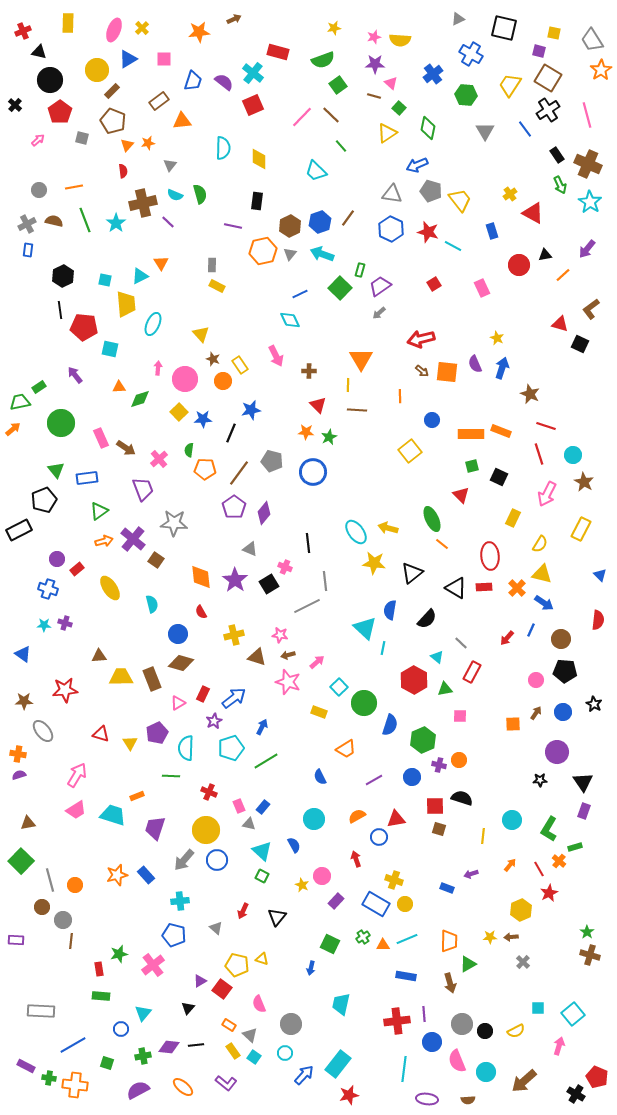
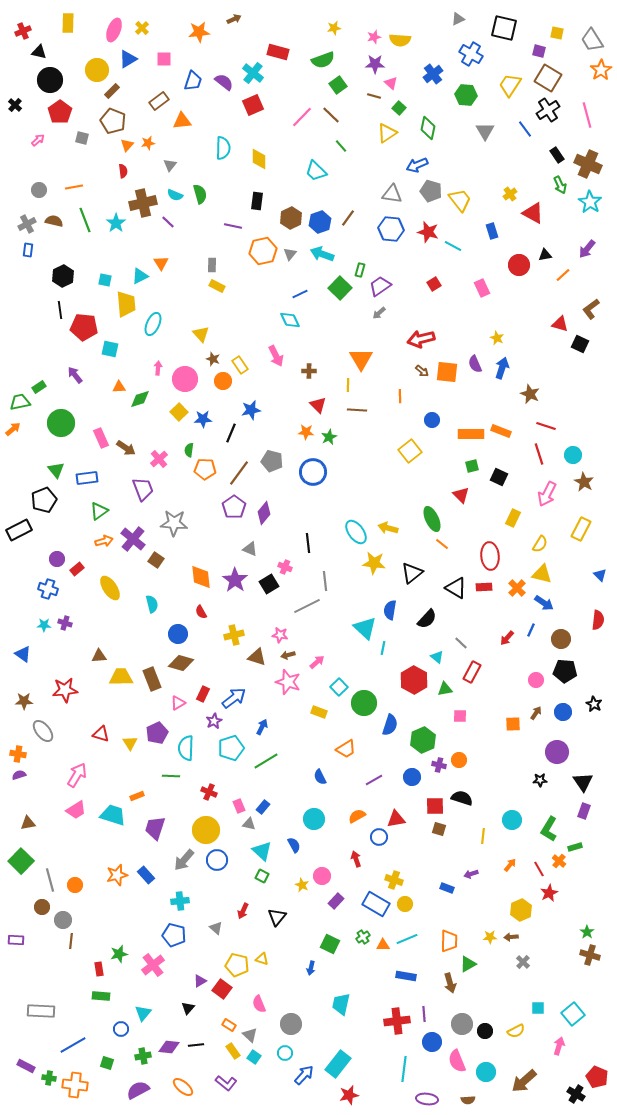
yellow square at (554, 33): moved 3 px right
brown hexagon at (290, 226): moved 1 px right, 8 px up
blue hexagon at (391, 229): rotated 20 degrees counterclockwise
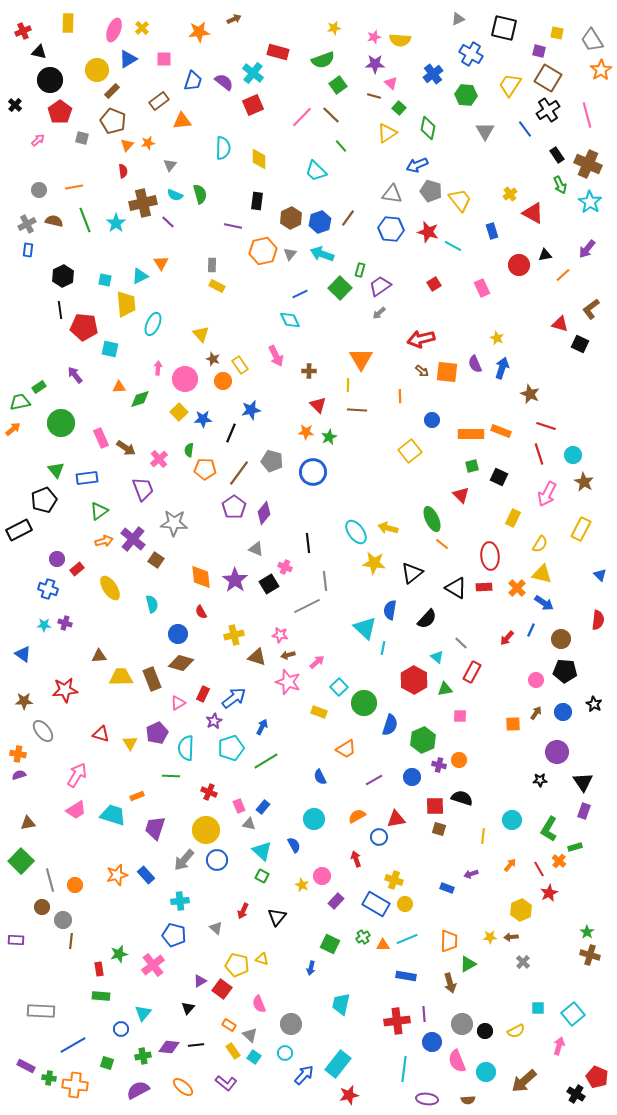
gray triangle at (250, 549): moved 6 px right
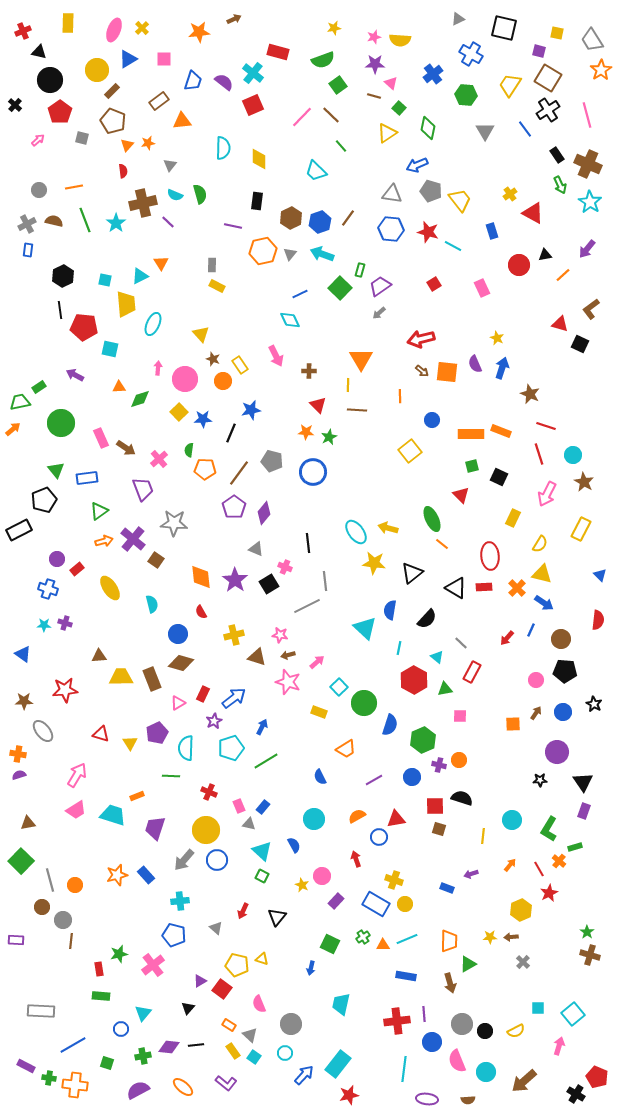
purple arrow at (75, 375): rotated 24 degrees counterclockwise
cyan line at (383, 648): moved 16 px right
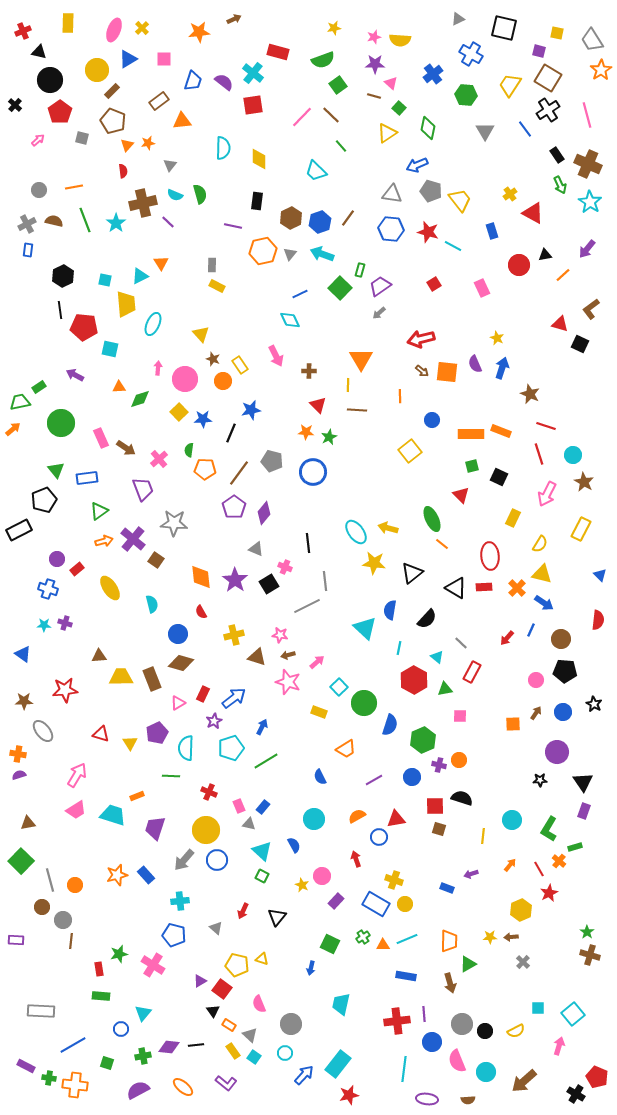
red square at (253, 105): rotated 15 degrees clockwise
pink cross at (153, 965): rotated 20 degrees counterclockwise
black triangle at (188, 1008): moved 25 px right, 3 px down; rotated 16 degrees counterclockwise
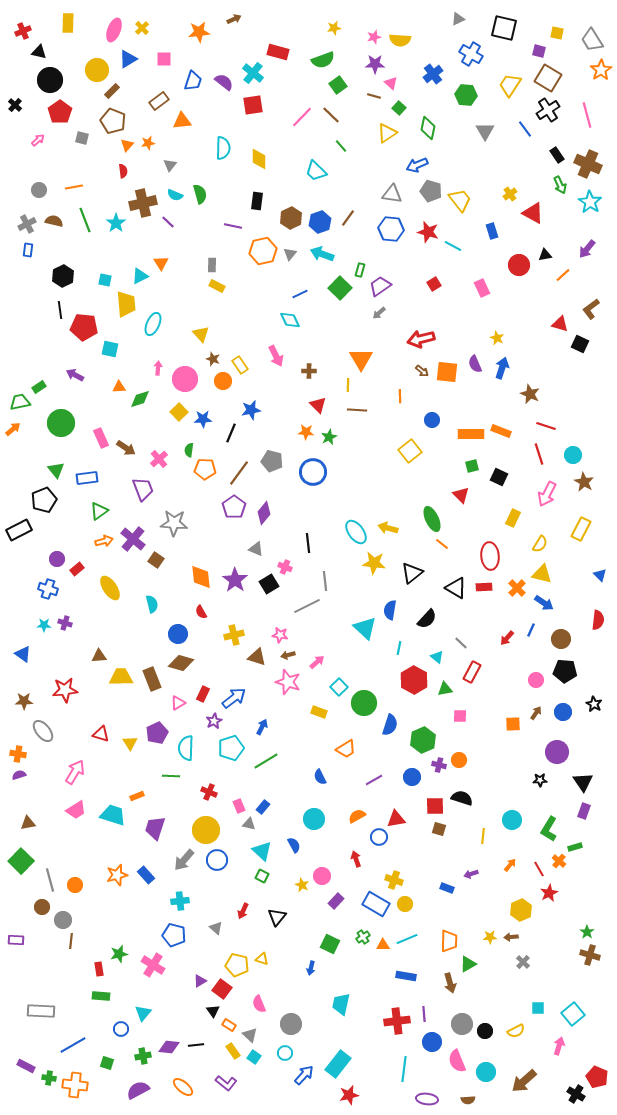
pink arrow at (77, 775): moved 2 px left, 3 px up
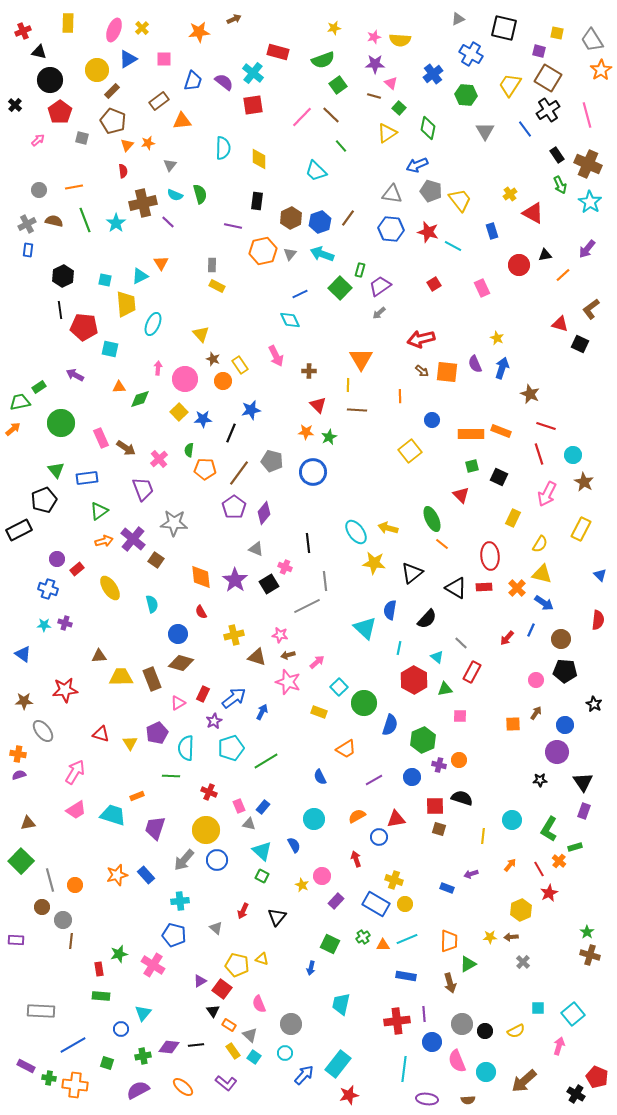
blue circle at (563, 712): moved 2 px right, 13 px down
blue arrow at (262, 727): moved 15 px up
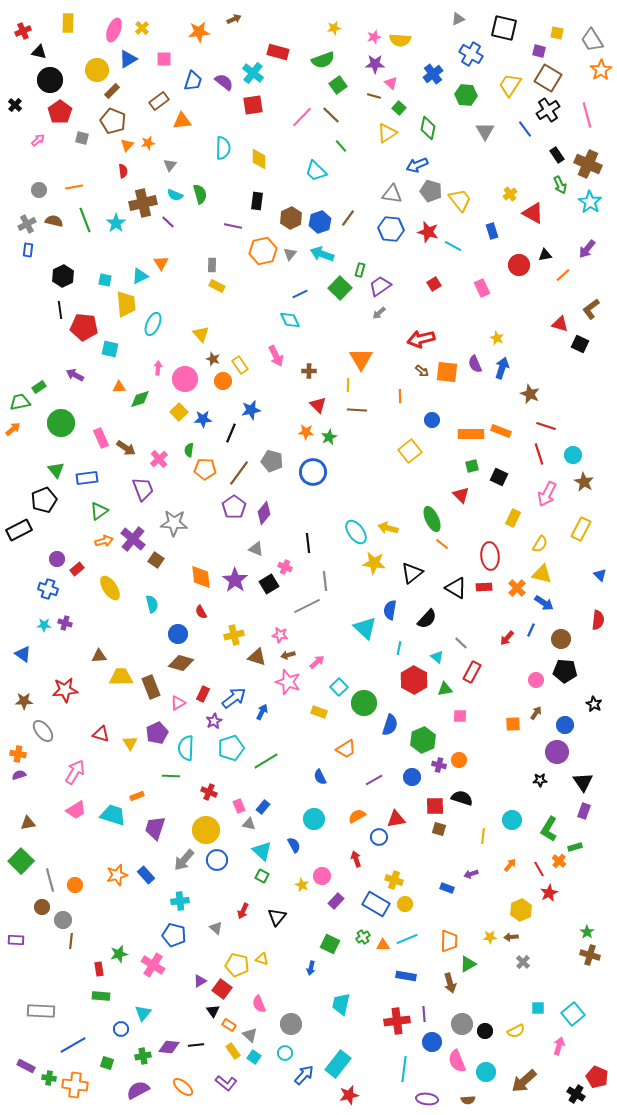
brown rectangle at (152, 679): moved 1 px left, 8 px down
